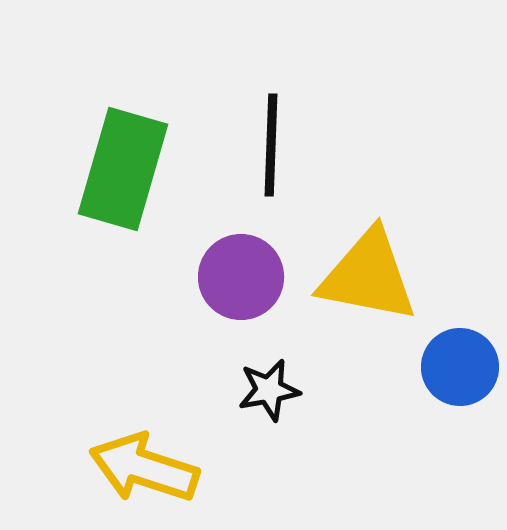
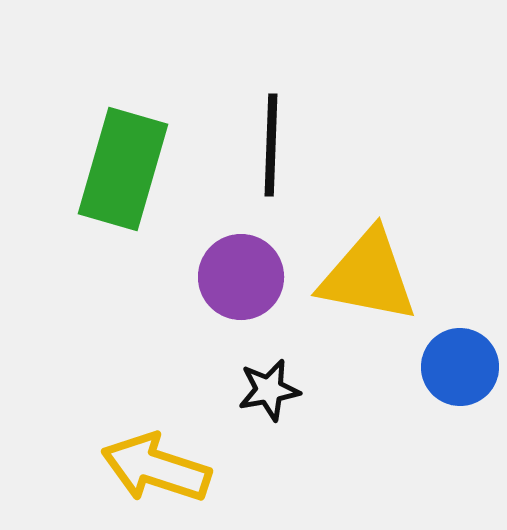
yellow arrow: moved 12 px right
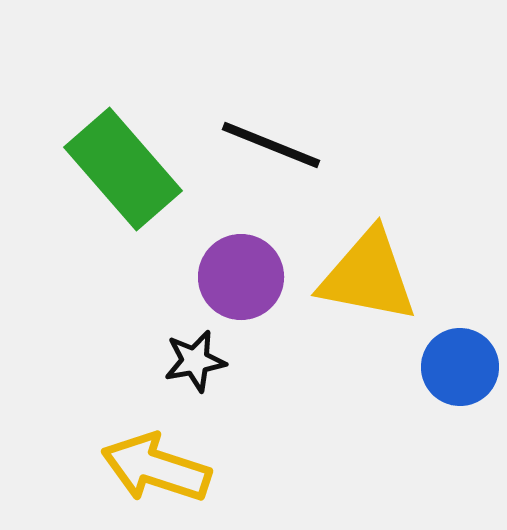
black line: rotated 70 degrees counterclockwise
green rectangle: rotated 57 degrees counterclockwise
black star: moved 74 px left, 29 px up
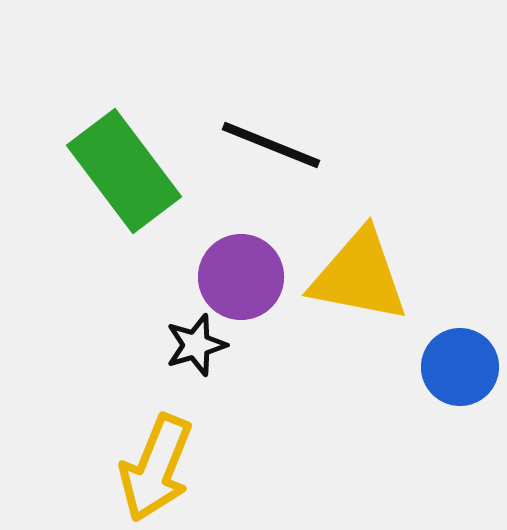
green rectangle: moved 1 px right, 2 px down; rotated 4 degrees clockwise
yellow triangle: moved 9 px left
black star: moved 1 px right, 16 px up; rotated 6 degrees counterclockwise
yellow arrow: rotated 86 degrees counterclockwise
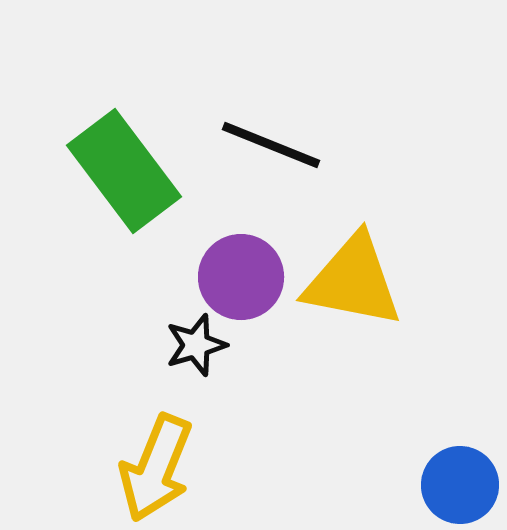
yellow triangle: moved 6 px left, 5 px down
blue circle: moved 118 px down
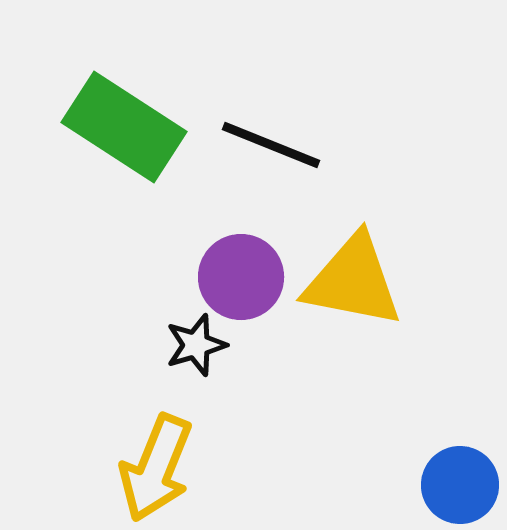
green rectangle: moved 44 px up; rotated 20 degrees counterclockwise
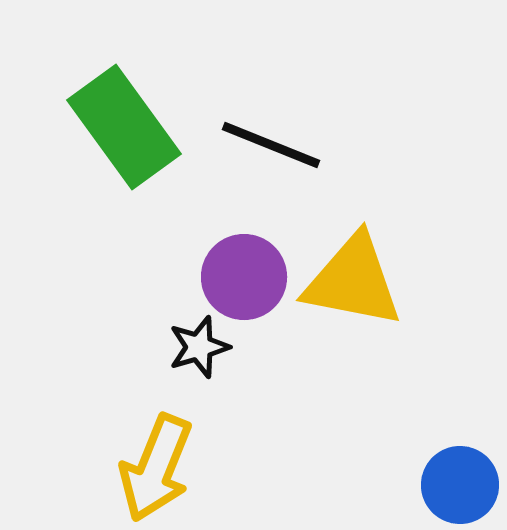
green rectangle: rotated 21 degrees clockwise
purple circle: moved 3 px right
black star: moved 3 px right, 2 px down
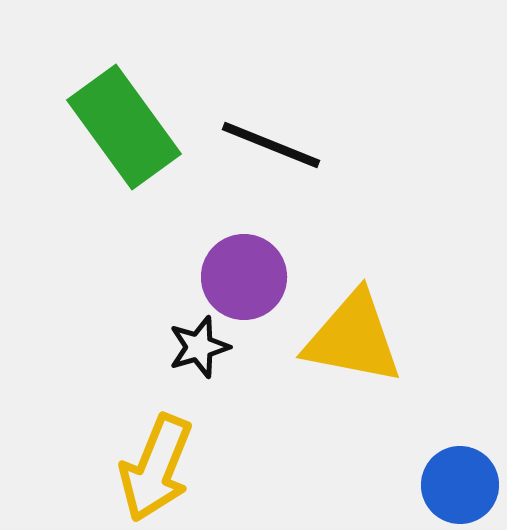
yellow triangle: moved 57 px down
